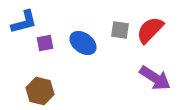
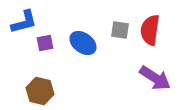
red semicircle: rotated 36 degrees counterclockwise
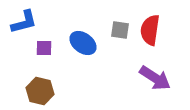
purple square: moved 1 px left, 5 px down; rotated 12 degrees clockwise
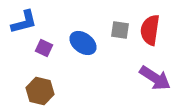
purple square: rotated 24 degrees clockwise
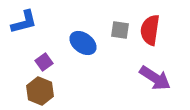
purple square: moved 14 px down; rotated 30 degrees clockwise
brown hexagon: rotated 8 degrees clockwise
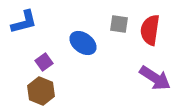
gray square: moved 1 px left, 6 px up
brown hexagon: moved 1 px right
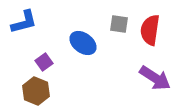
brown hexagon: moved 5 px left
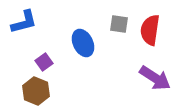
blue ellipse: rotated 28 degrees clockwise
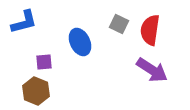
gray square: rotated 18 degrees clockwise
blue ellipse: moved 3 px left, 1 px up
purple square: rotated 30 degrees clockwise
purple arrow: moved 3 px left, 8 px up
